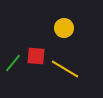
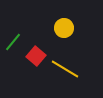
red square: rotated 36 degrees clockwise
green line: moved 21 px up
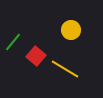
yellow circle: moved 7 px right, 2 px down
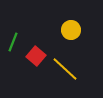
green line: rotated 18 degrees counterclockwise
yellow line: rotated 12 degrees clockwise
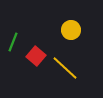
yellow line: moved 1 px up
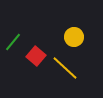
yellow circle: moved 3 px right, 7 px down
green line: rotated 18 degrees clockwise
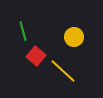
green line: moved 10 px right, 11 px up; rotated 54 degrees counterclockwise
yellow line: moved 2 px left, 3 px down
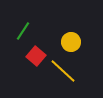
green line: rotated 48 degrees clockwise
yellow circle: moved 3 px left, 5 px down
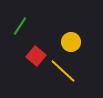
green line: moved 3 px left, 5 px up
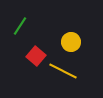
yellow line: rotated 16 degrees counterclockwise
